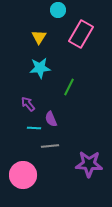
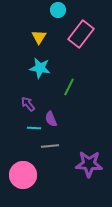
pink rectangle: rotated 8 degrees clockwise
cyan star: rotated 15 degrees clockwise
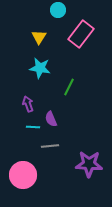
purple arrow: rotated 21 degrees clockwise
cyan line: moved 1 px left, 1 px up
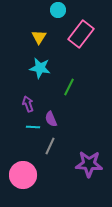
gray line: rotated 60 degrees counterclockwise
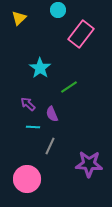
yellow triangle: moved 20 px left, 19 px up; rotated 14 degrees clockwise
cyan star: rotated 25 degrees clockwise
green line: rotated 30 degrees clockwise
purple arrow: rotated 28 degrees counterclockwise
purple semicircle: moved 1 px right, 5 px up
pink circle: moved 4 px right, 4 px down
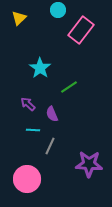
pink rectangle: moved 4 px up
cyan line: moved 3 px down
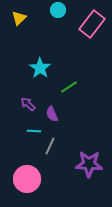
pink rectangle: moved 11 px right, 6 px up
cyan line: moved 1 px right, 1 px down
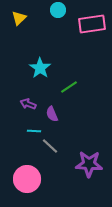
pink rectangle: rotated 44 degrees clockwise
purple arrow: rotated 21 degrees counterclockwise
gray line: rotated 72 degrees counterclockwise
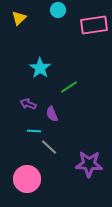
pink rectangle: moved 2 px right, 1 px down
gray line: moved 1 px left, 1 px down
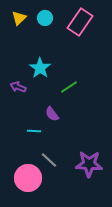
cyan circle: moved 13 px left, 8 px down
pink rectangle: moved 14 px left, 3 px up; rotated 48 degrees counterclockwise
purple arrow: moved 10 px left, 17 px up
purple semicircle: rotated 14 degrees counterclockwise
gray line: moved 13 px down
pink circle: moved 1 px right, 1 px up
